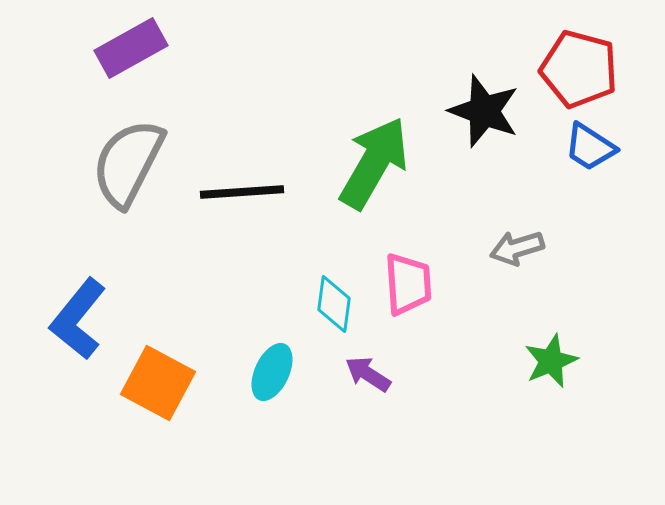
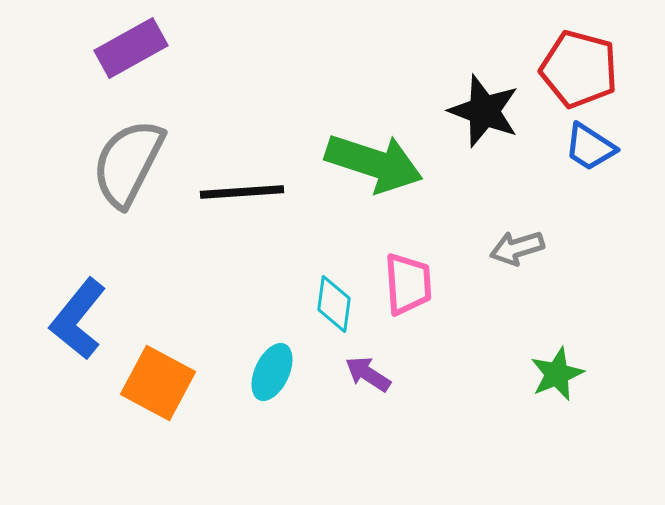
green arrow: rotated 78 degrees clockwise
green star: moved 6 px right, 13 px down
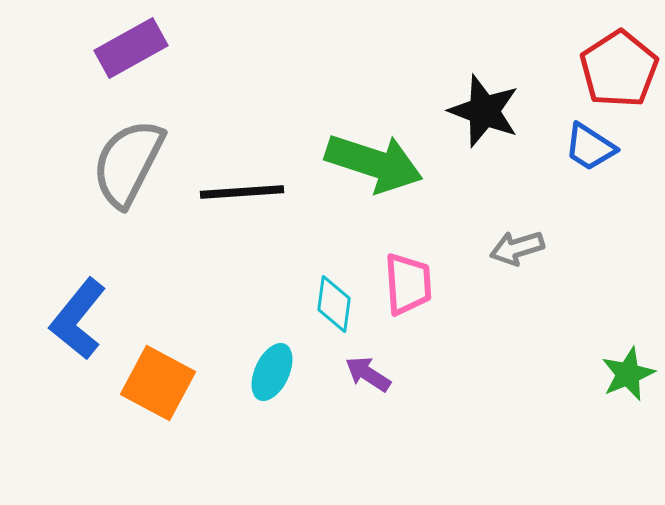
red pentagon: moved 40 px right; rotated 24 degrees clockwise
green star: moved 71 px right
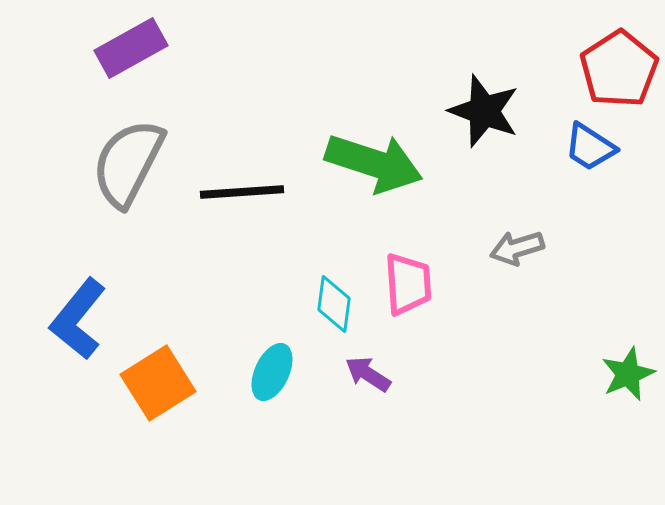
orange square: rotated 30 degrees clockwise
